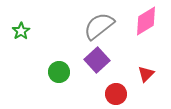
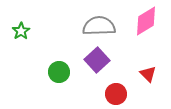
gray semicircle: rotated 36 degrees clockwise
red triangle: moved 2 px right; rotated 30 degrees counterclockwise
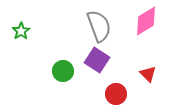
gray semicircle: rotated 72 degrees clockwise
purple square: rotated 15 degrees counterclockwise
green circle: moved 4 px right, 1 px up
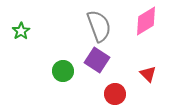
red circle: moved 1 px left
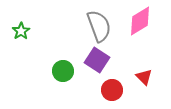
pink diamond: moved 6 px left
red triangle: moved 4 px left, 3 px down
red circle: moved 3 px left, 4 px up
